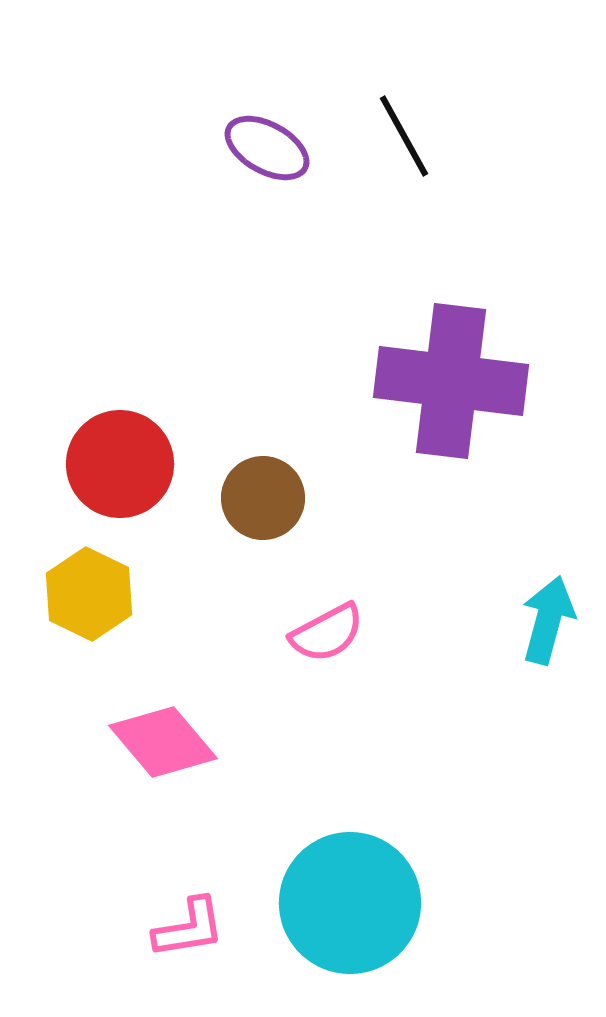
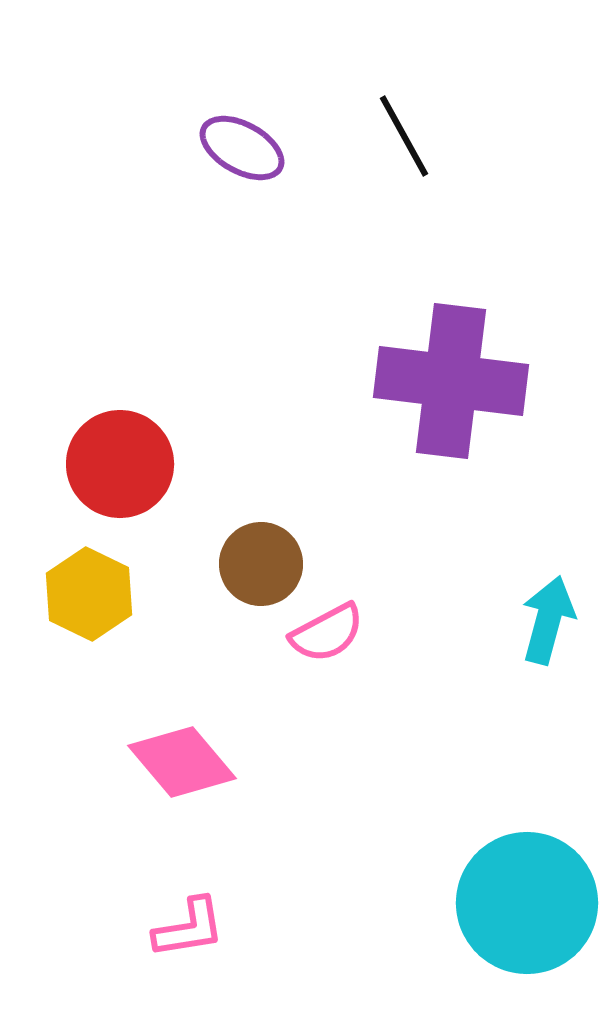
purple ellipse: moved 25 px left
brown circle: moved 2 px left, 66 px down
pink diamond: moved 19 px right, 20 px down
cyan circle: moved 177 px right
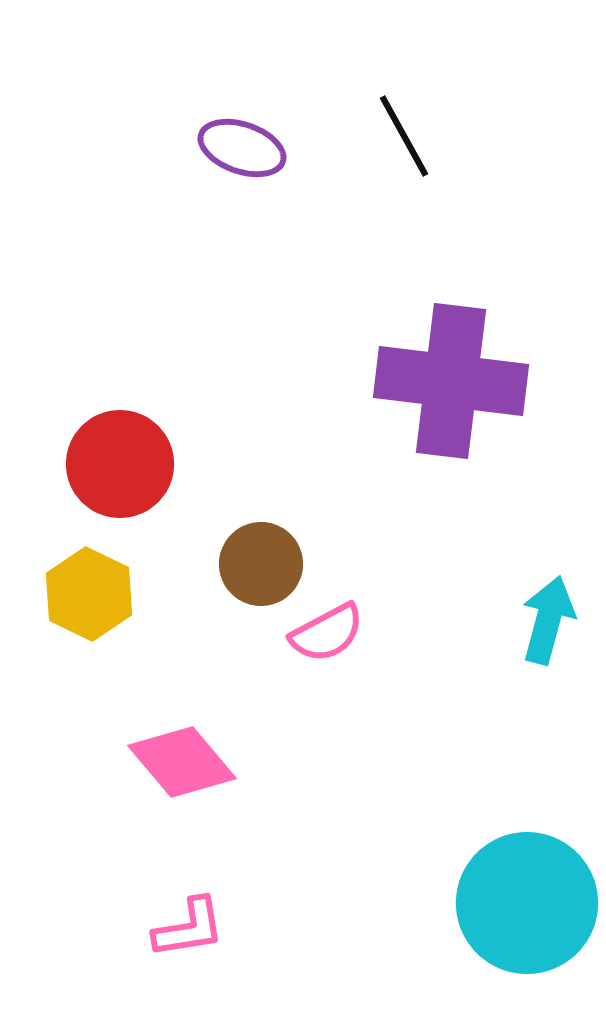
purple ellipse: rotated 10 degrees counterclockwise
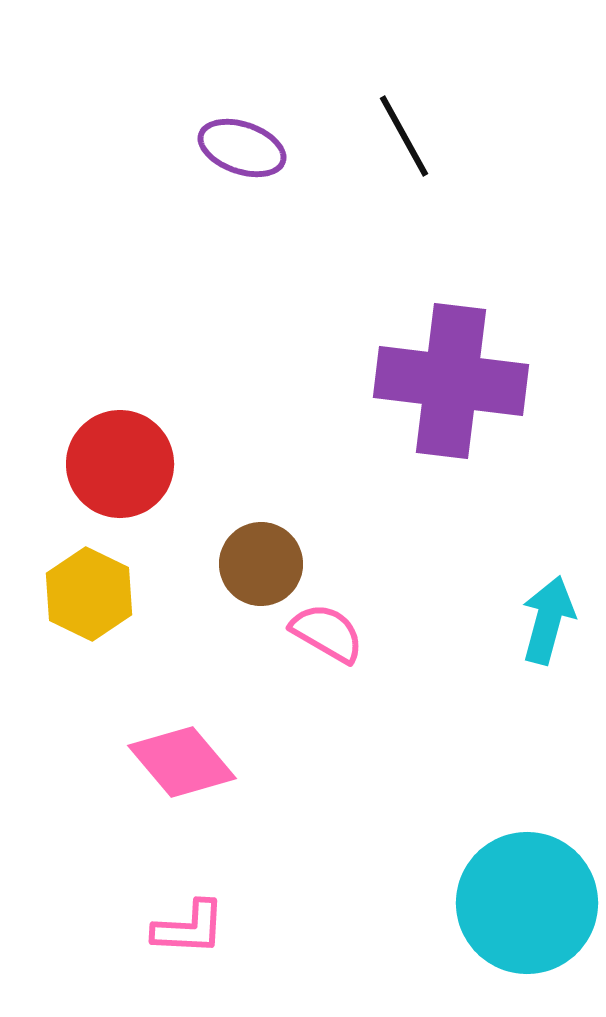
pink semicircle: rotated 122 degrees counterclockwise
pink L-shape: rotated 12 degrees clockwise
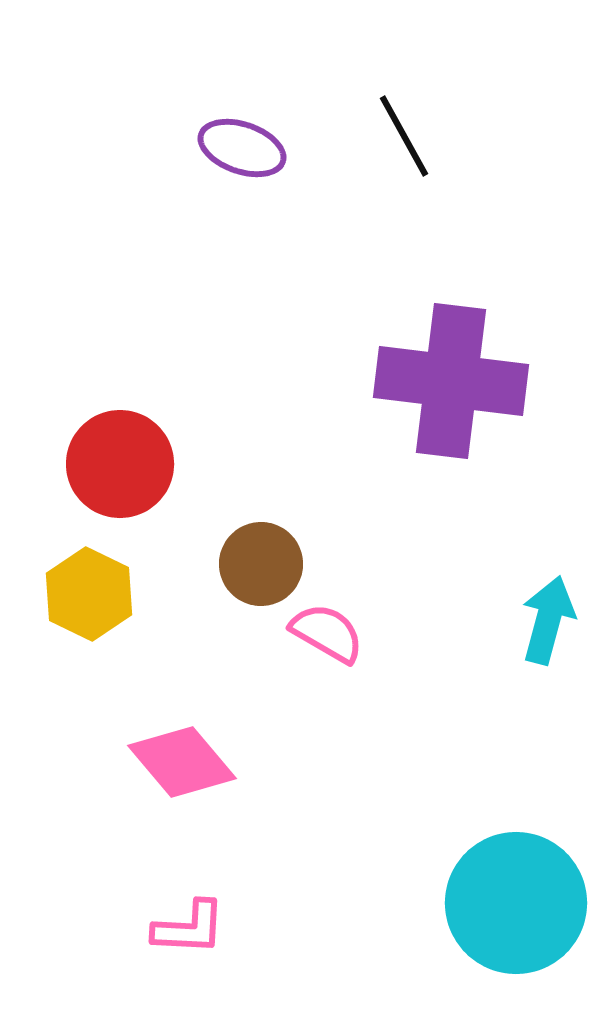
cyan circle: moved 11 px left
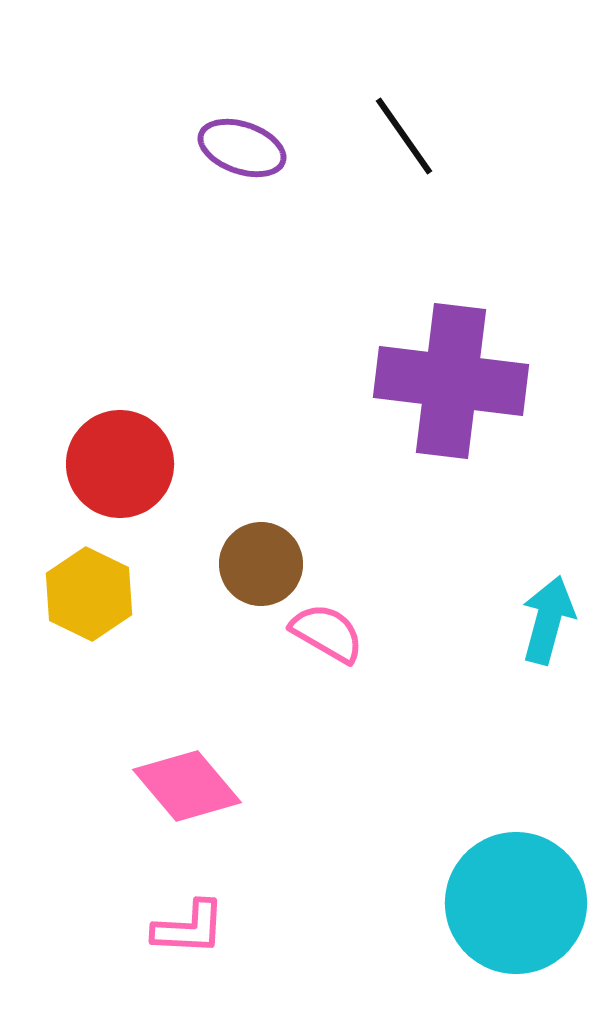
black line: rotated 6 degrees counterclockwise
pink diamond: moved 5 px right, 24 px down
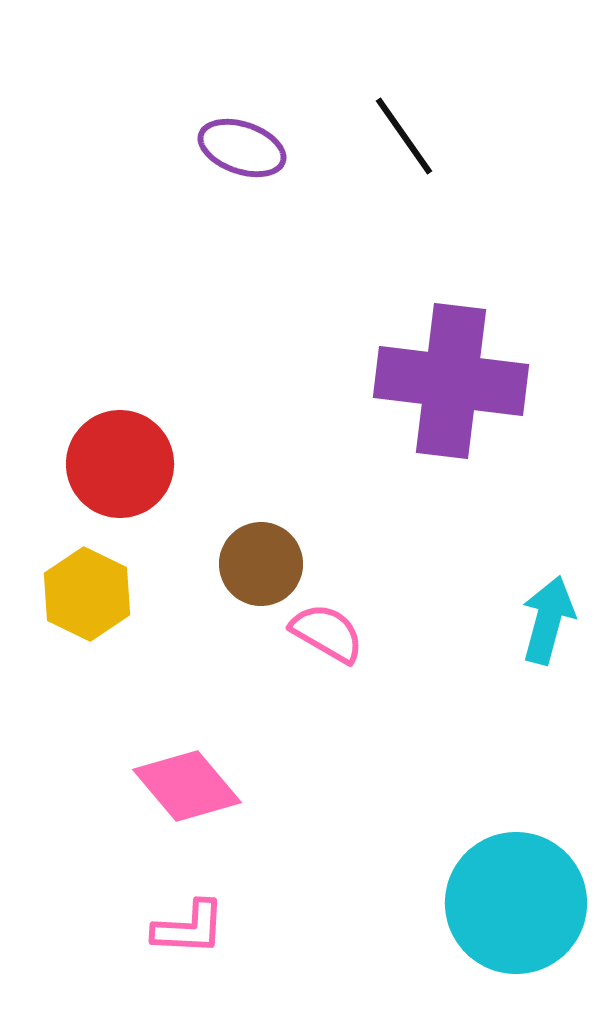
yellow hexagon: moved 2 px left
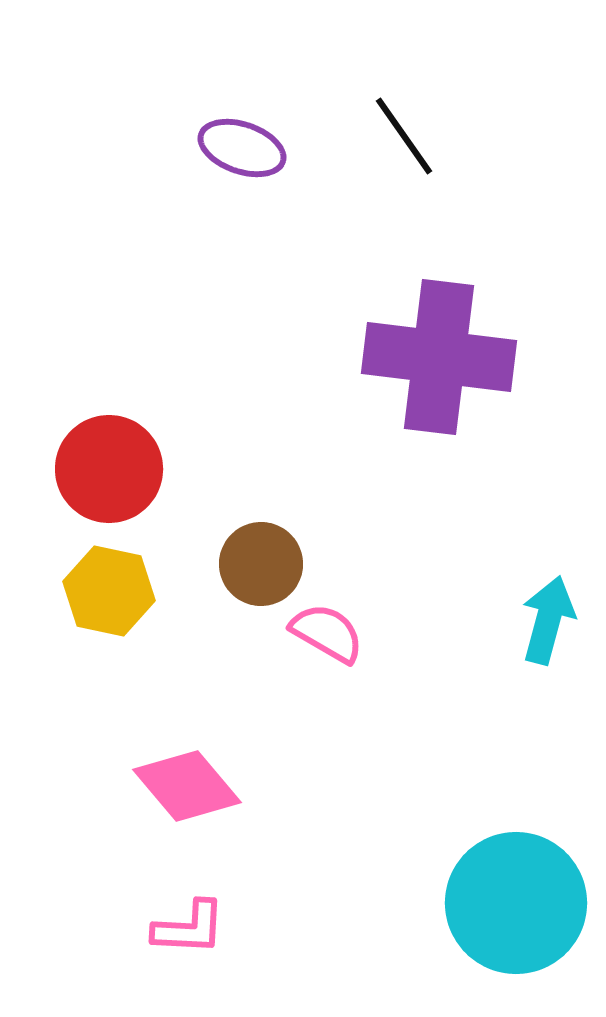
purple cross: moved 12 px left, 24 px up
red circle: moved 11 px left, 5 px down
yellow hexagon: moved 22 px right, 3 px up; rotated 14 degrees counterclockwise
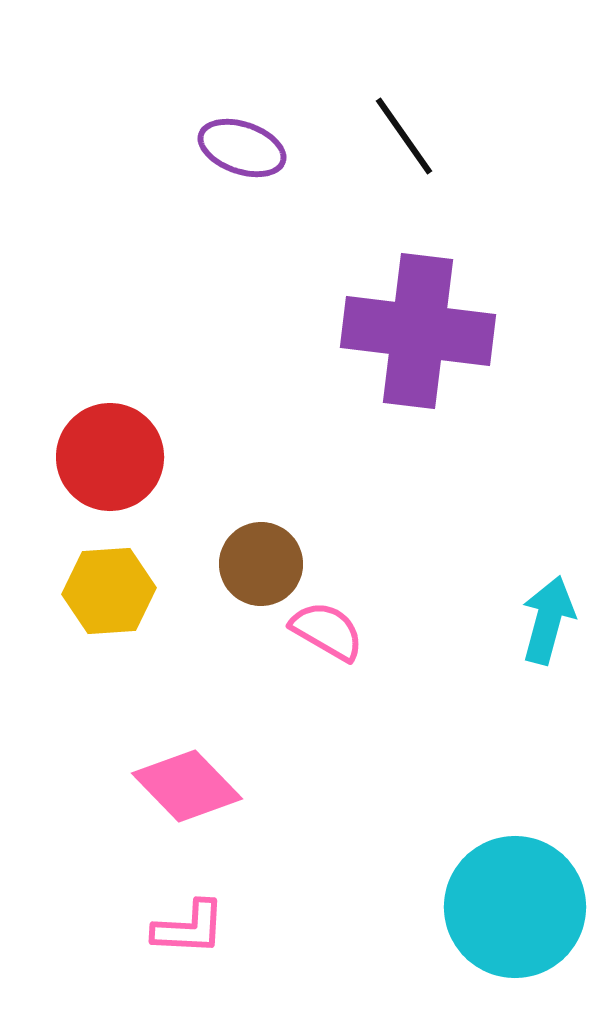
purple cross: moved 21 px left, 26 px up
red circle: moved 1 px right, 12 px up
yellow hexagon: rotated 16 degrees counterclockwise
pink semicircle: moved 2 px up
pink diamond: rotated 4 degrees counterclockwise
cyan circle: moved 1 px left, 4 px down
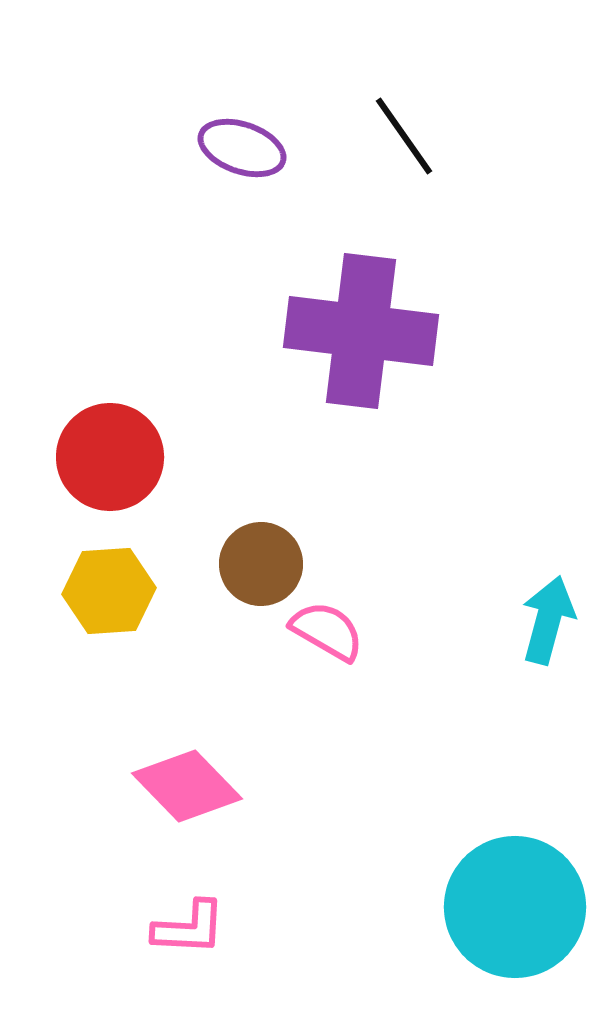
purple cross: moved 57 px left
